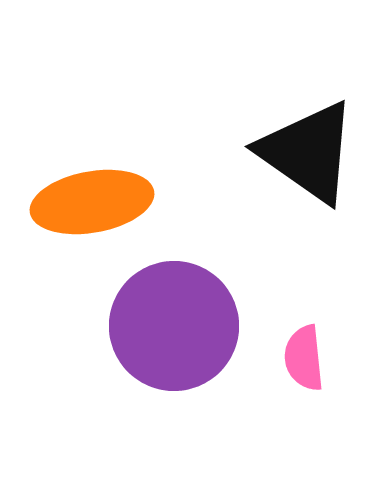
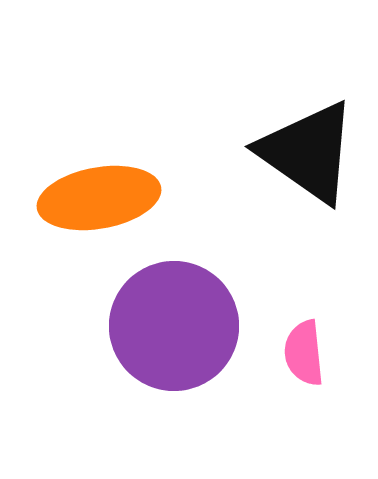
orange ellipse: moved 7 px right, 4 px up
pink semicircle: moved 5 px up
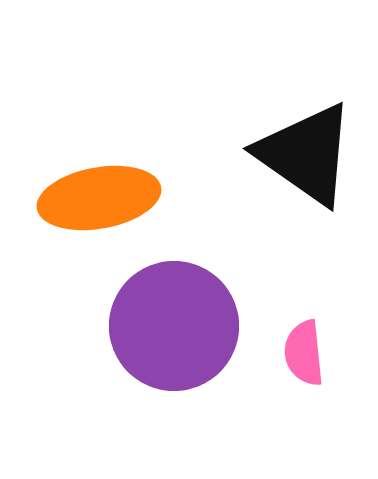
black triangle: moved 2 px left, 2 px down
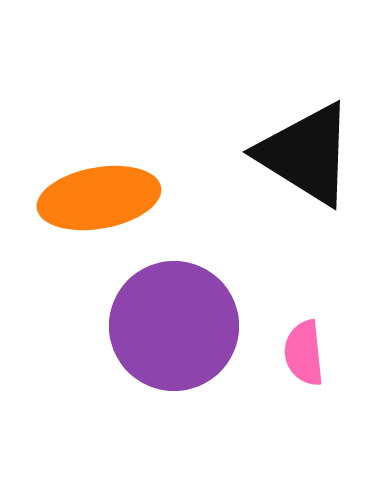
black triangle: rotated 3 degrees counterclockwise
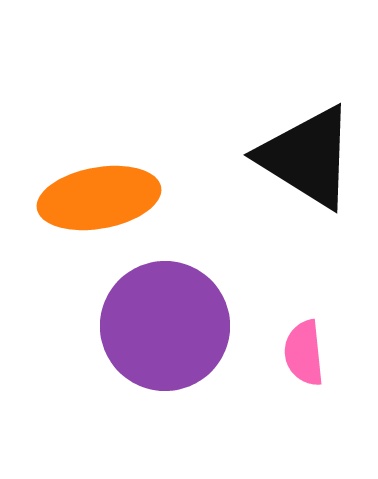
black triangle: moved 1 px right, 3 px down
purple circle: moved 9 px left
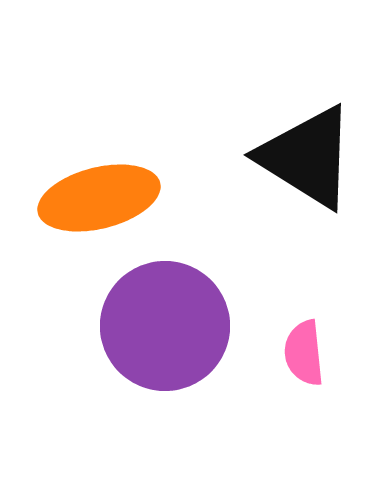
orange ellipse: rotated 4 degrees counterclockwise
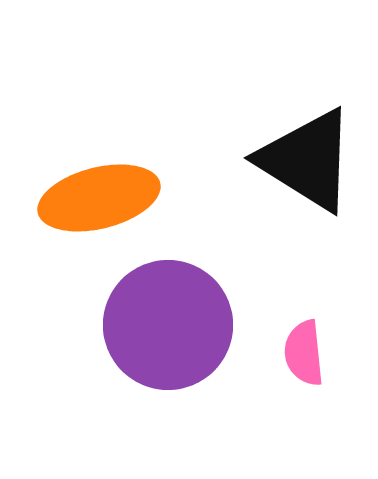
black triangle: moved 3 px down
purple circle: moved 3 px right, 1 px up
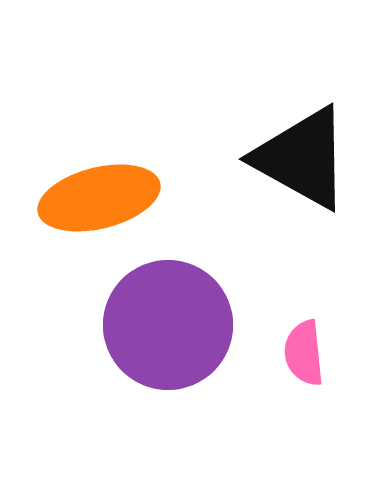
black triangle: moved 5 px left, 2 px up; rotated 3 degrees counterclockwise
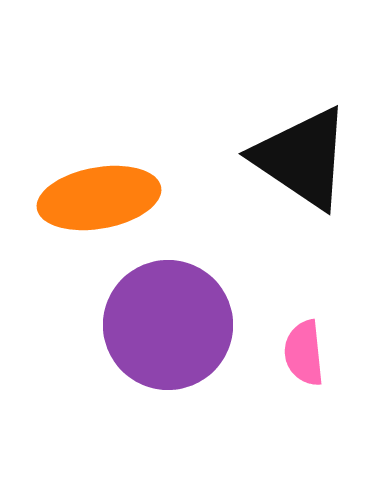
black triangle: rotated 5 degrees clockwise
orange ellipse: rotated 4 degrees clockwise
